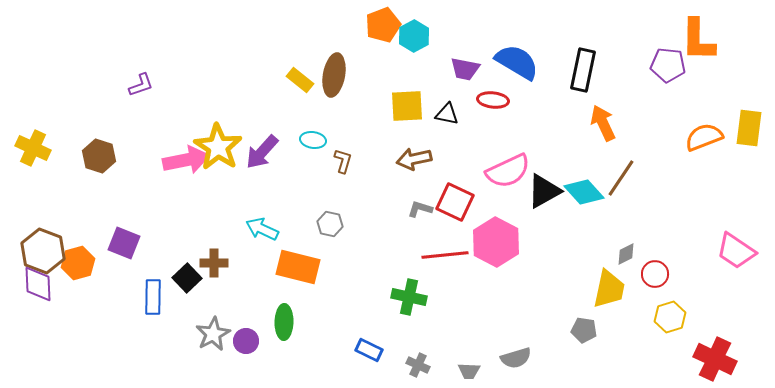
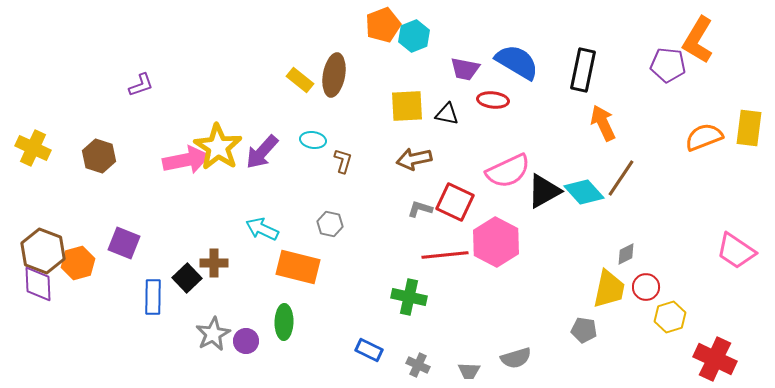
cyan hexagon at (414, 36): rotated 8 degrees clockwise
orange L-shape at (698, 40): rotated 30 degrees clockwise
red circle at (655, 274): moved 9 px left, 13 px down
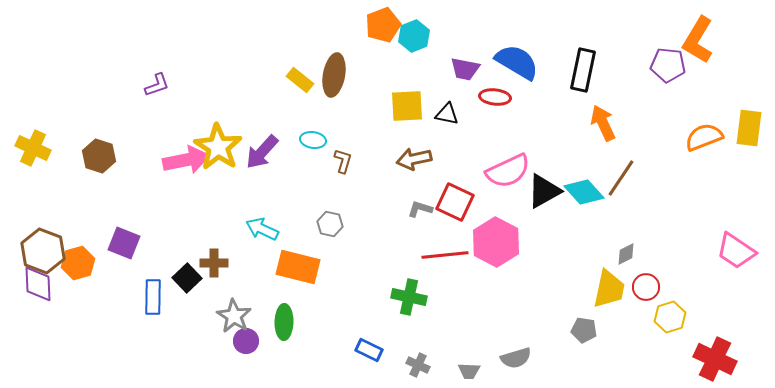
purple L-shape at (141, 85): moved 16 px right
red ellipse at (493, 100): moved 2 px right, 3 px up
gray star at (213, 334): moved 21 px right, 18 px up; rotated 12 degrees counterclockwise
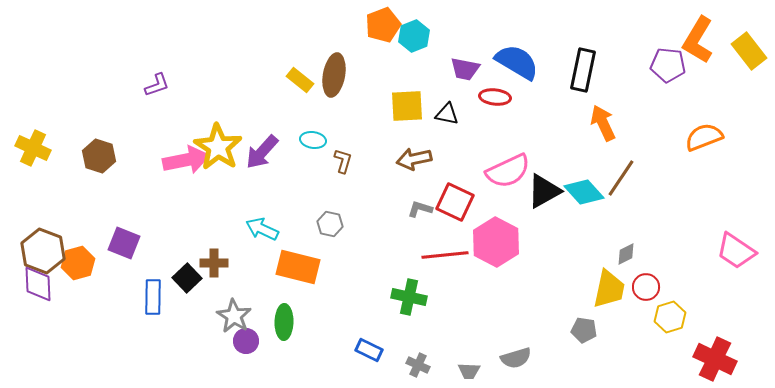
yellow rectangle at (749, 128): moved 77 px up; rotated 45 degrees counterclockwise
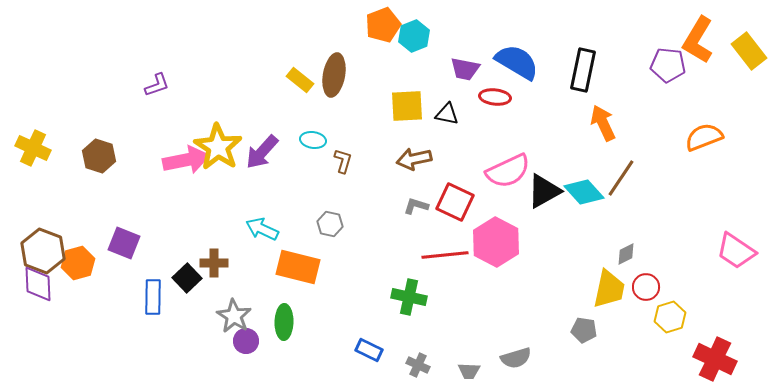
gray L-shape at (420, 209): moved 4 px left, 3 px up
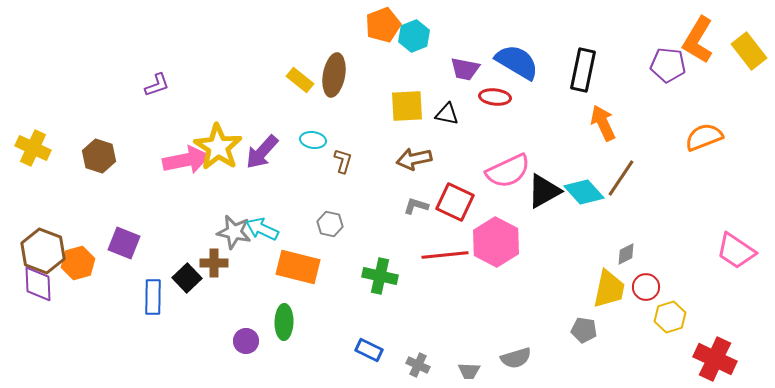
green cross at (409, 297): moved 29 px left, 21 px up
gray star at (234, 316): moved 84 px up; rotated 20 degrees counterclockwise
